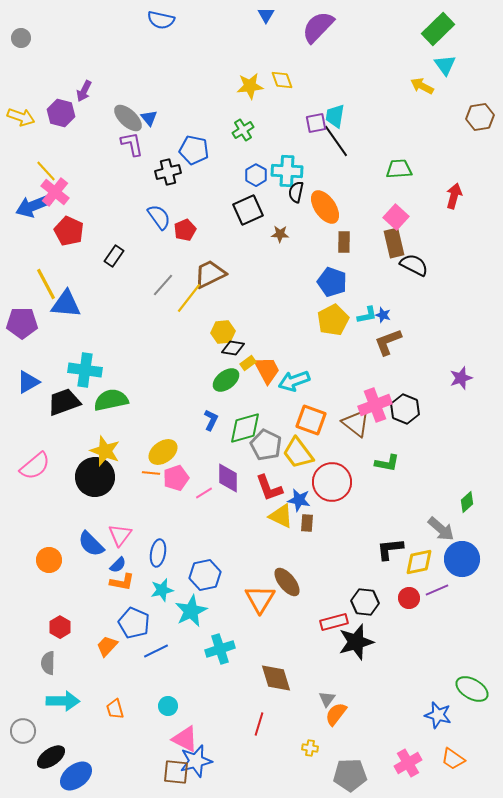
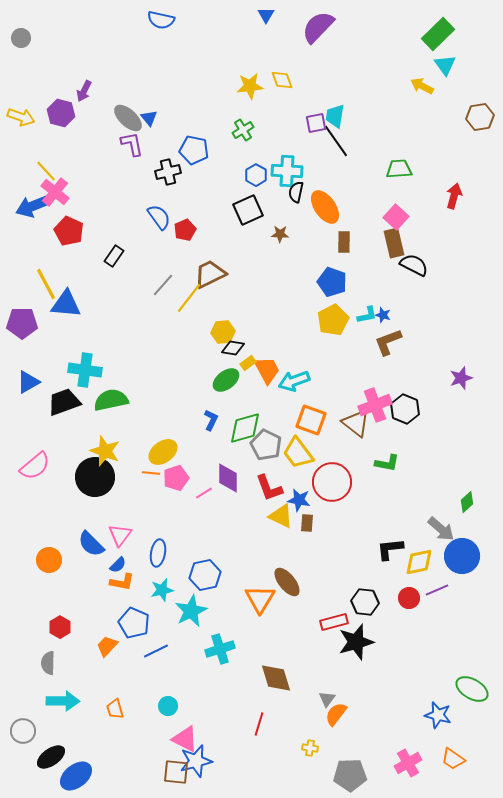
green rectangle at (438, 29): moved 5 px down
blue circle at (462, 559): moved 3 px up
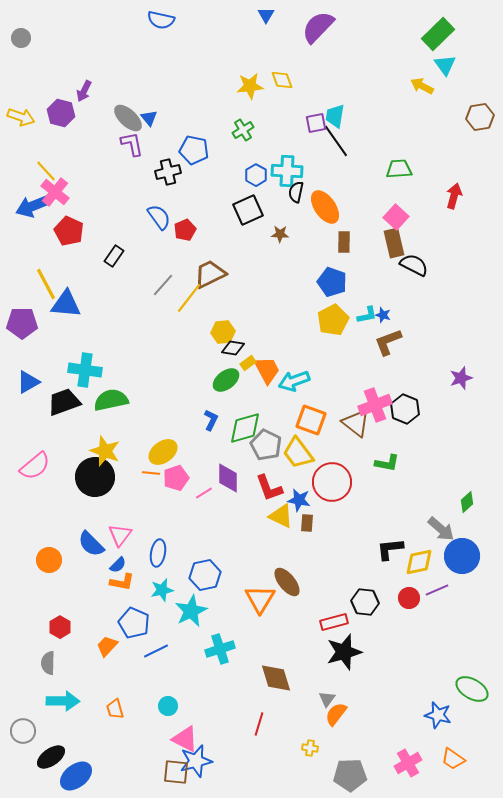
black star at (356, 642): moved 12 px left, 10 px down
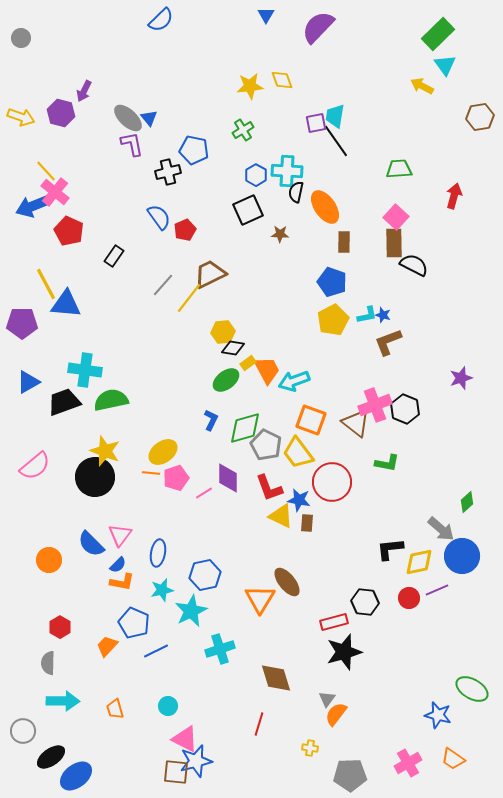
blue semicircle at (161, 20): rotated 56 degrees counterclockwise
brown rectangle at (394, 243): rotated 12 degrees clockwise
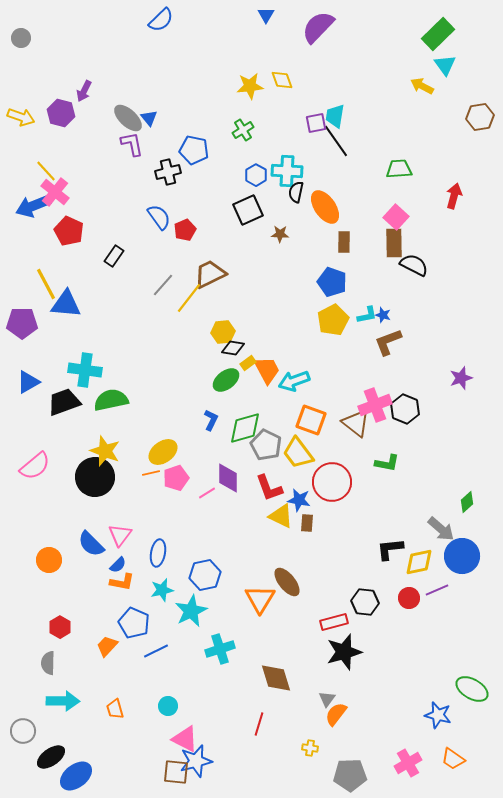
orange line at (151, 473): rotated 18 degrees counterclockwise
pink line at (204, 493): moved 3 px right
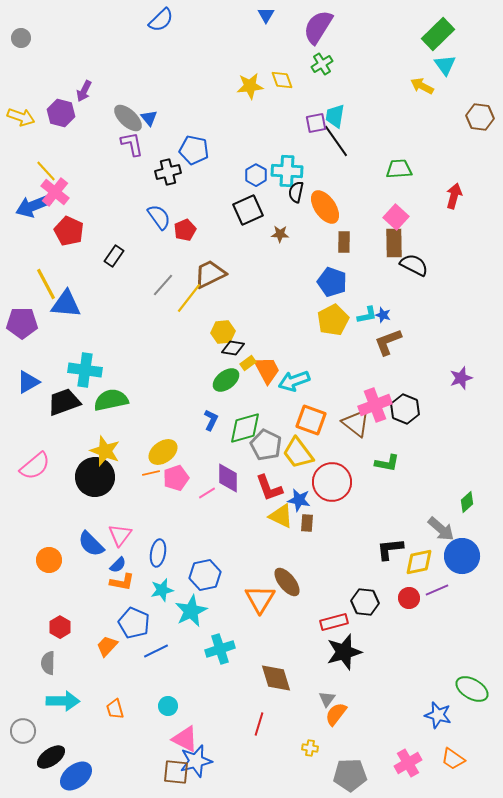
purple semicircle at (318, 27): rotated 12 degrees counterclockwise
brown hexagon at (480, 117): rotated 16 degrees clockwise
green cross at (243, 130): moved 79 px right, 66 px up
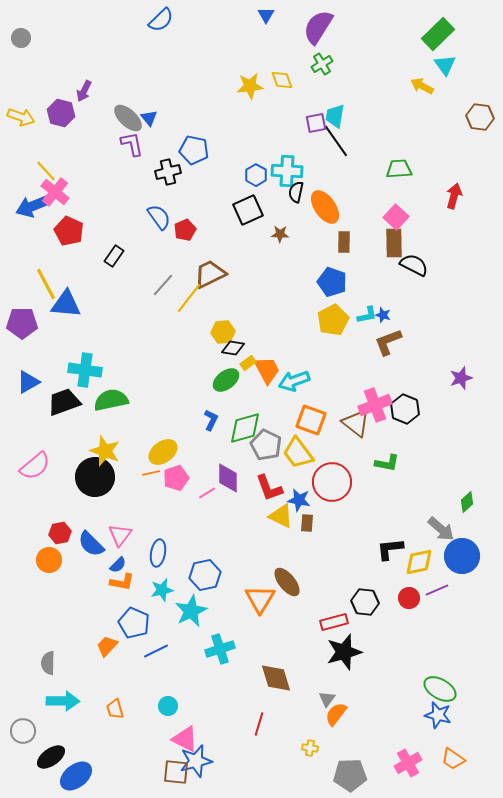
red hexagon at (60, 627): moved 94 px up; rotated 20 degrees clockwise
green ellipse at (472, 689): moved 32 px left
